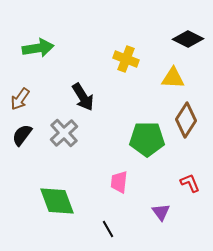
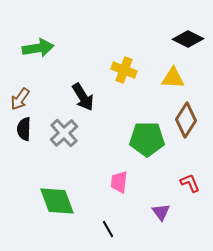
yellow cross: moved 2 px left, 11 px down
black semicircle: moved 2 px right, 6 px up; rotated 35 degrees counterclockwise
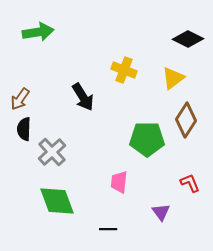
green arrow: moved 16 px up
yellow triangle: rotated 40 degrees counterclockwise
gray cross: moved 12 px left, 19 px down
black line: rotated 60 degrees counterclockwise
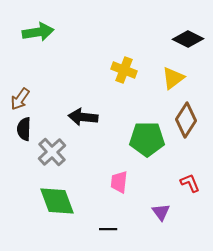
black arrow: moved 20 px down; rotated 128 degrees clockwise
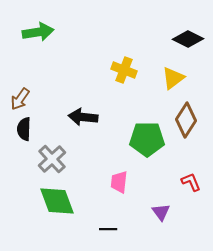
gray cross: moved 7 px down
red L-shape: moved 1 px right, 1 px up
